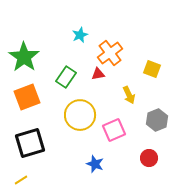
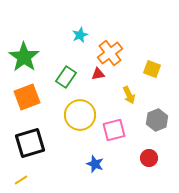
pink square: rotated 10 degrees clockwise
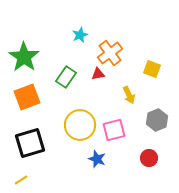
yellow circle: moved 10 px down
blue star: moved 2 px right, 5 px up
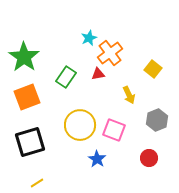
cyan star: moved 9 px right, 3 px down
yellow square: moved 1 px right; rotated 18 degrees clockwise
pink square: rotated 35 degrees clockwise
black square: moved 1 px up
blue star: rotated 12 degrees clockwise
yellow line: moved 16 px right, 3 px down
